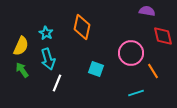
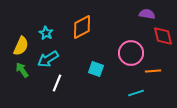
purple semicircle: moved 3 px down
orange diamond: rotated 50 degrees clockwise
cyan arrow: rotated 75 degrees clockwise
orange line: rotated 63 degrees counterclockwise
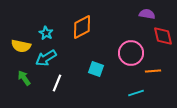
yellow semicircle: rotated 78 degrees clockwise
cyan arrow: moved 2 px left, 1 px up
green arrow: moved 2 px right, 8 px down
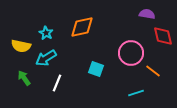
orange diamond: rotated 15 degrees clockwise
orange line: rotated 42 degrees clockwise
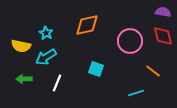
purple semicircle: moved 16 px right, 2 px up
orange diamond: moved 5 px right, 2 px up
pink circle: moved 1 px left, 12 px up
cyan arrow: moved 1 px up
green arrow: moved 1 px down; rotated 56 degrees counterclockwise
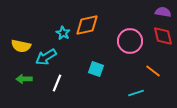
cyan star: moved 17 px right
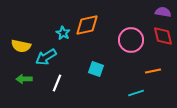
pink circle: moved 1 px right, 1 px up
orange line: rotated 49 degrees counterclockwise
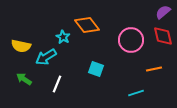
purple semicircle: rotated 49 degrees counterclockwise
orange diamond: rotated 65 degrees clockwise
cyan star: moved 4 px down
orange line: moved 1 px right, 2 px up
green arrow: rotated 35 degrees clockwise
white line: moved 1 px down
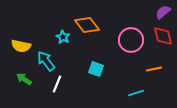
cyan arrow: moved 4 px down; rotated 85 degrees clockwise
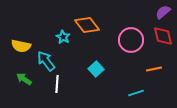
cyan square: rotated 28 degrees clockwise
white line: rotated 18 degrees counterclockwise
